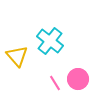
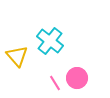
pink circle: moved 1 px left, 1 px up
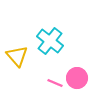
pink line: rotated 35 degrees counterclockwise
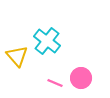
cyan cross: moved 3 px left
pink circle: moved 4 px right
